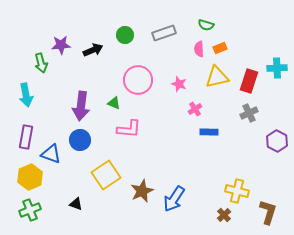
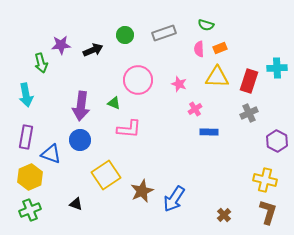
yellow triangle: rotated 15 degrees clockwise
yellow cross: moved 28 px right, 11 px up
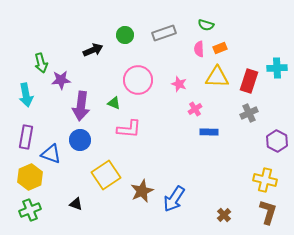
purple star: moved 35 px down
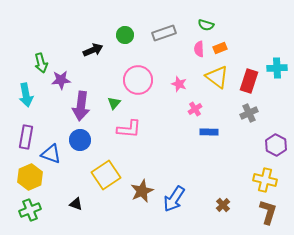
yellow triangle: rotated 35 degrees clockwise
green triangle: rotated 48 degrees clockwise
purple hexagon: moved 1 px left, 4 px down
brown cross: moved 1 px left, 10 px up
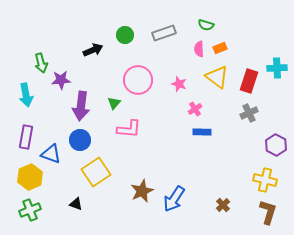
blue rectangle: moved 7 px left
yellow square: moved 10 px left, 3 px up
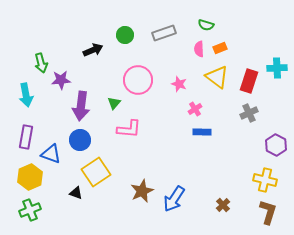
black triangle: moved 11 px up
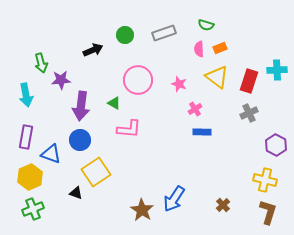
cyan cross: moved 2 px down
green triangle: rotated 40 degrees counterclockwise
brown star: moved 19 px down; rotated 15 degrees counterclockwise
green cross: moved 3 px right, 1 px up
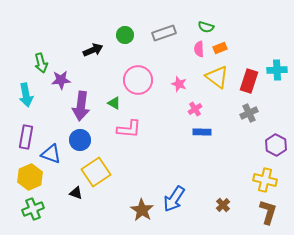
green semicircle: moved 2 px down
